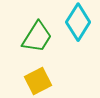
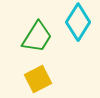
yellow square: moved 2 px up
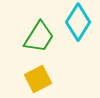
green trapezoid: moved 2 px right
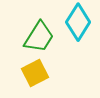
yellow square: moved 3 px left, 6 px up
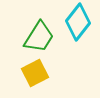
cyan diamond: rotated 6 degrees clockwise
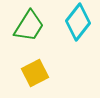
green trapezoid: moved 10 px left, 11 px up
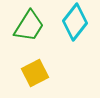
cyan diamond: moved 3 px left
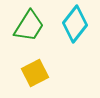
cyan diamond: moved 2 px down
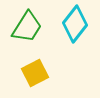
green trapezoid: moved 2 px left, 1 px down
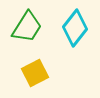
cyan diamond: moved 4 px down
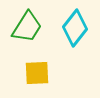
yellow square: moved 2 px right; rotated 24 degrees clockwise
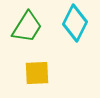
cyan diamond: moved 5 px up; rotated 12 degrees counterclockwise
